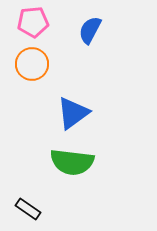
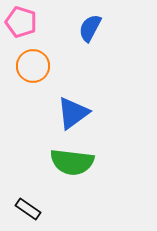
pink pentagon: moved 12 px left; rotated 24 degrees clockwise
blue semicircle: moved 2 px up
orange circle: moved 1 px right, 2 px down
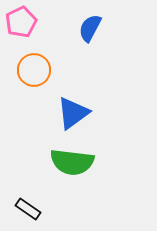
pink pentagon: rotated 28 degrees clockwise
orange circle: moved 1 px right, 4 px down
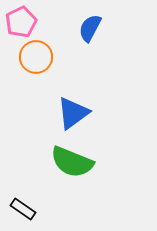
orange circle: moved 2 px right, 13 px up
green semicircle: rotated 15 degrees clockwise
black rectangle: moved 5 px left
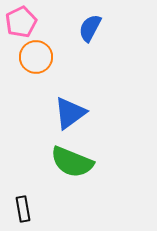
blue triangle: moved 3 px left
black rectangle: rotated 45 degrees clockwise
